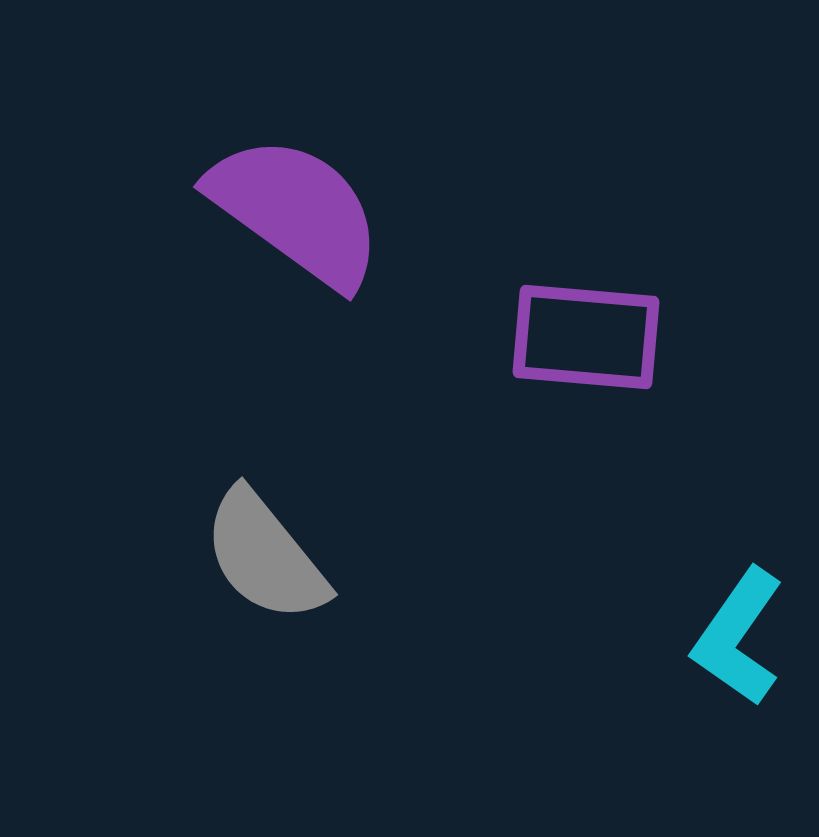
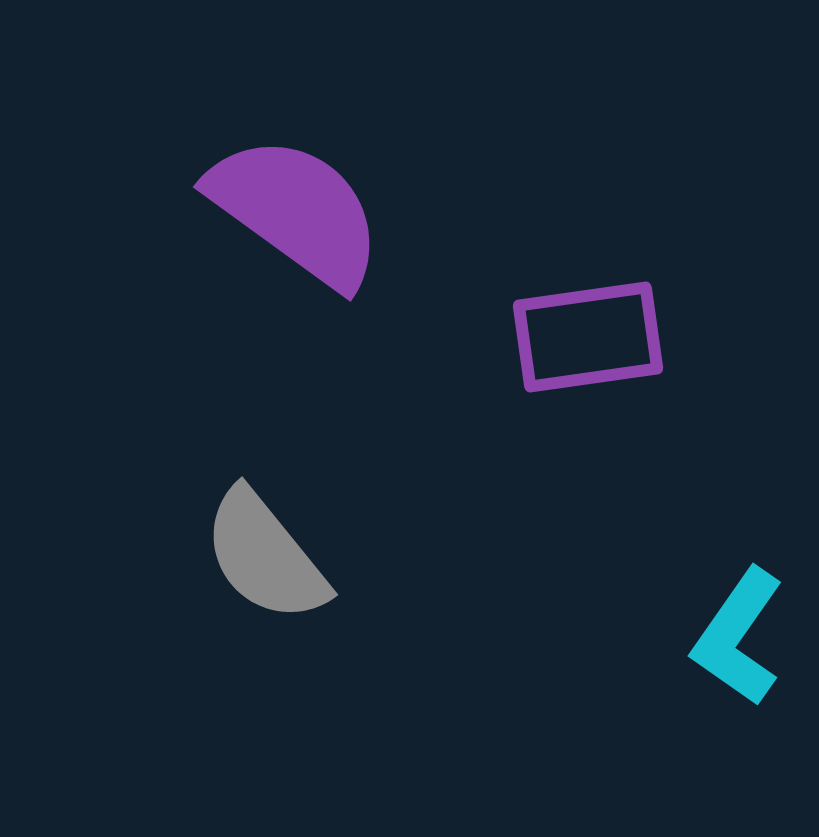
purple rectangle: moved 2 px right; rotated 13 degrees counterclockwise
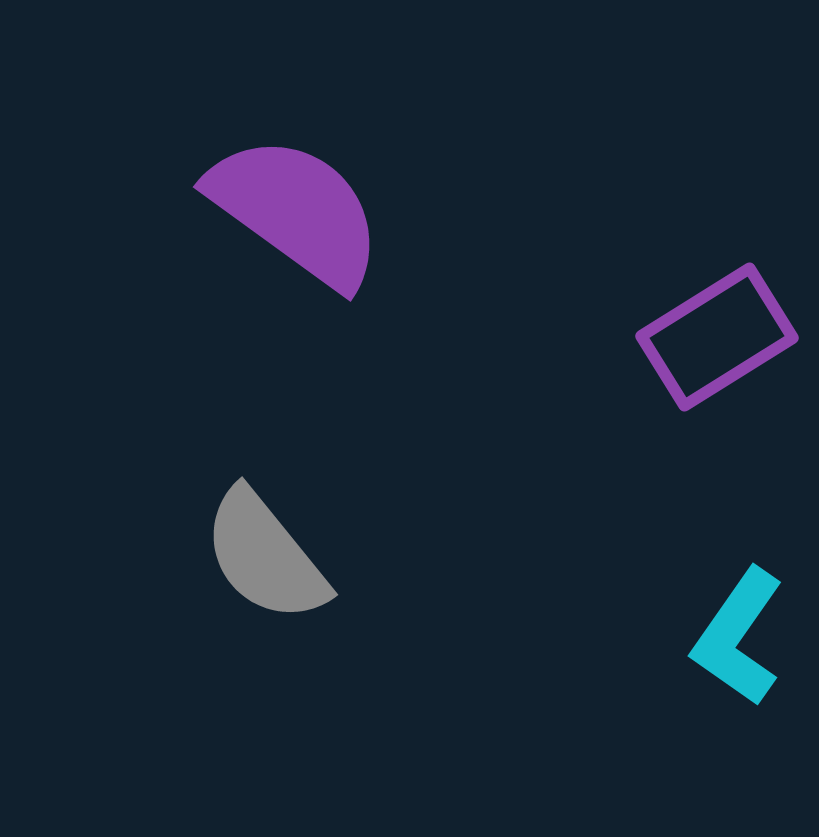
purple rectangle: moved 129 px right; rotated 24 degrees counterclockwise
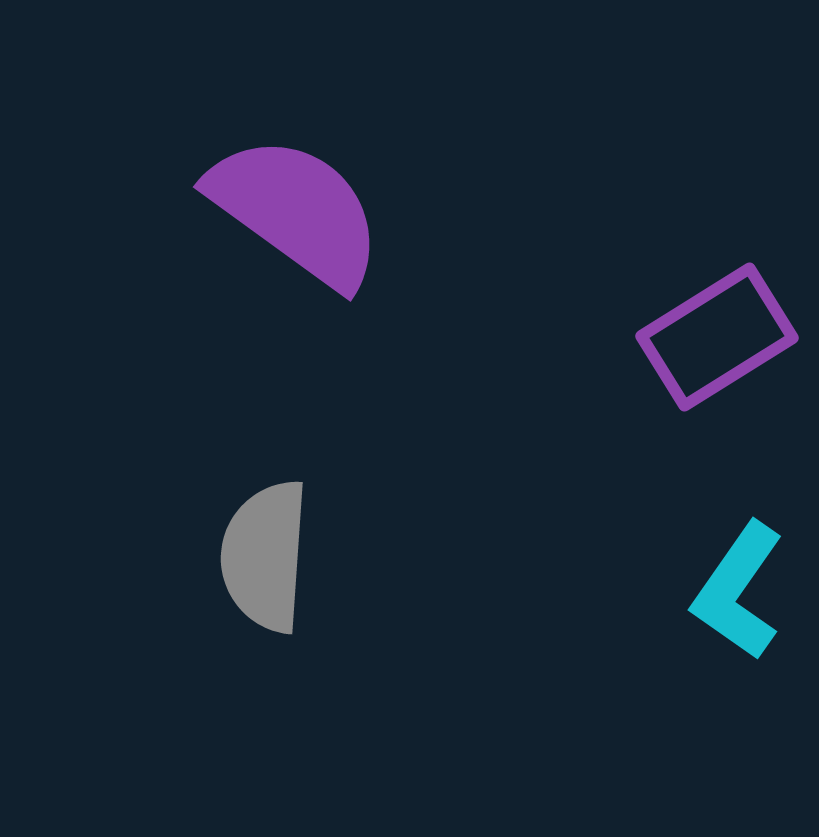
gray semicircle: rotated 43 degrees clockwise
cyan L-shape: moved 46 px up
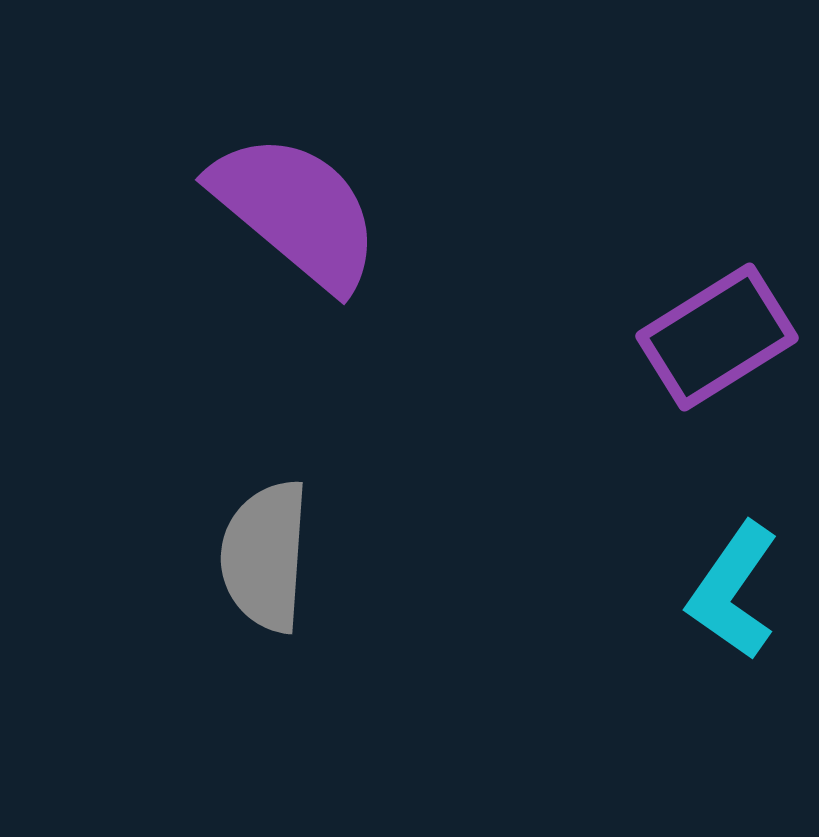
purple semicircle: rotated 4 degrees clockwise
cyan L-shape: moved 5 px left
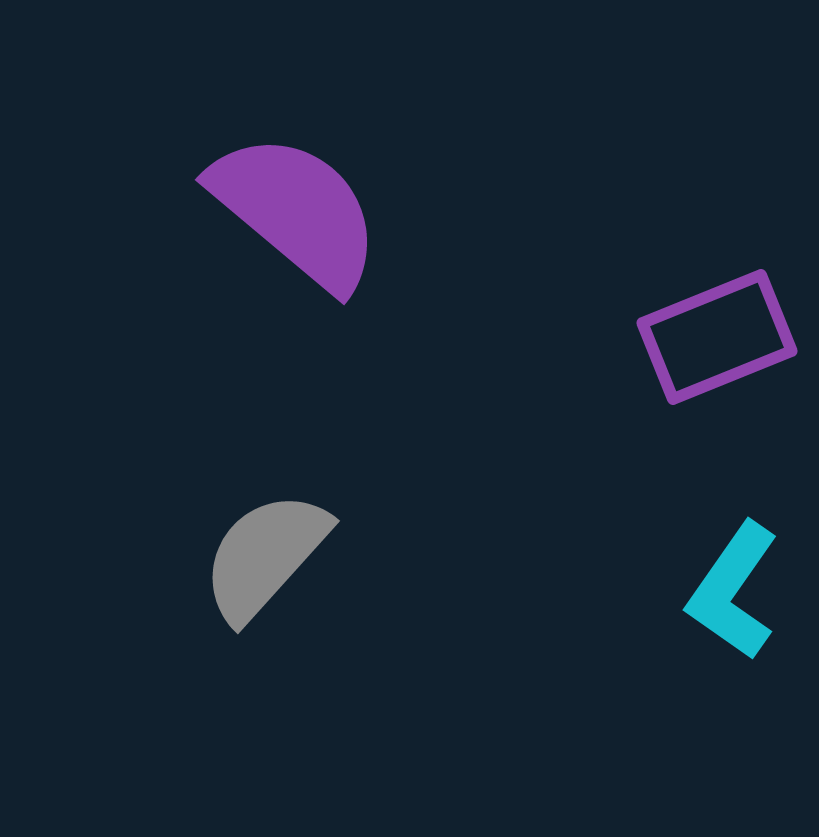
purple rectangle: rotated 10 degrees clockwise
gray semicircle: rotated 38 degrees clockwise
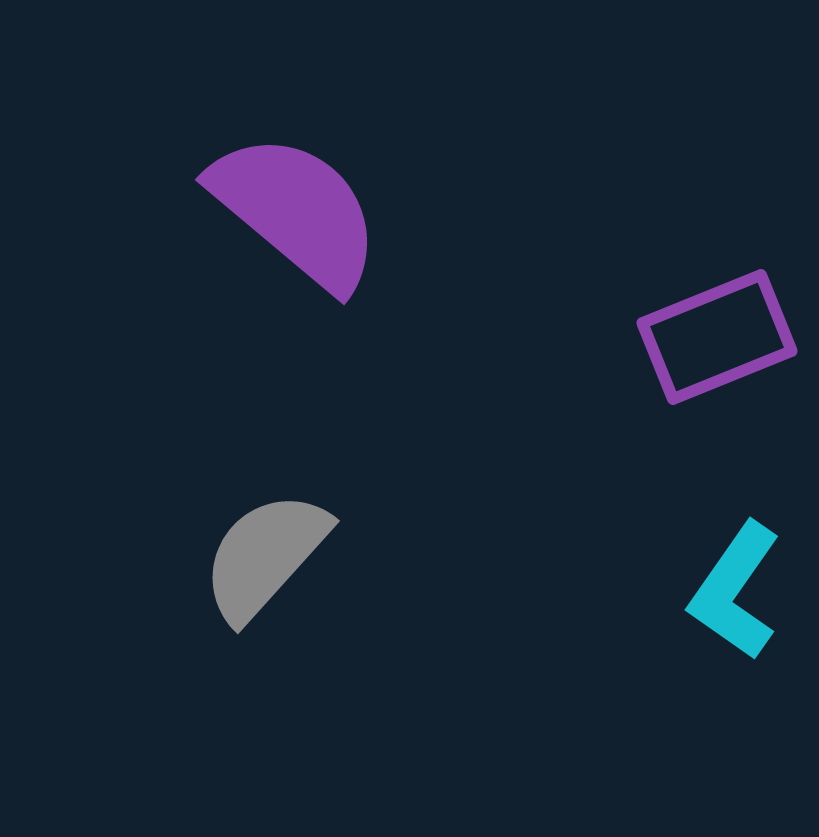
cyan L-shape: moved 2 px right
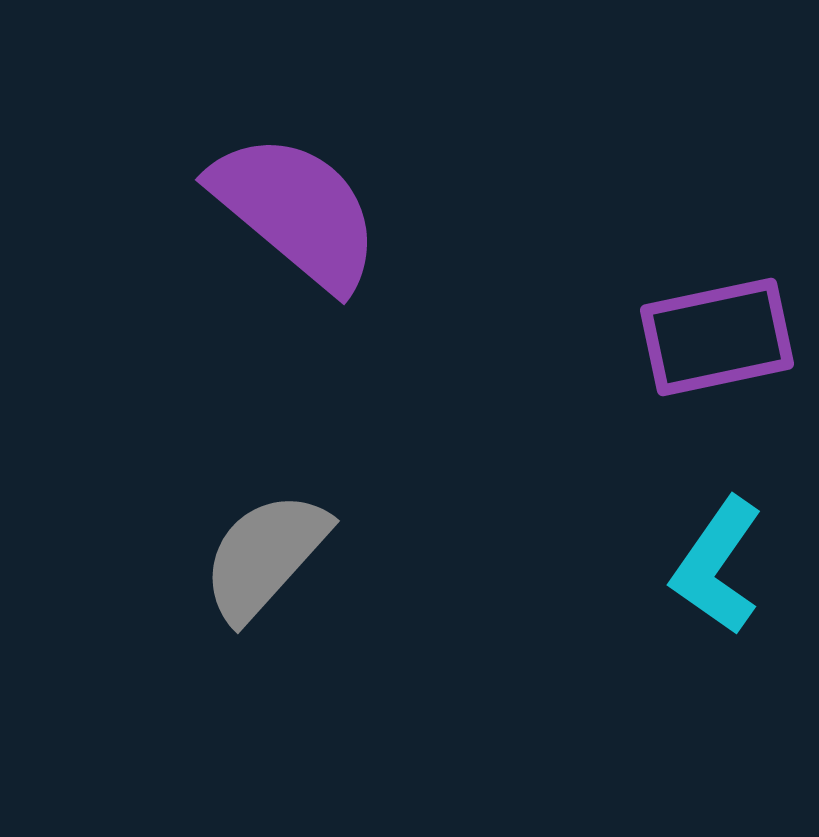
purple rectangle: rotated 10 degrees clockwise
cyan L-shape: moved 18 px left, 25 px up
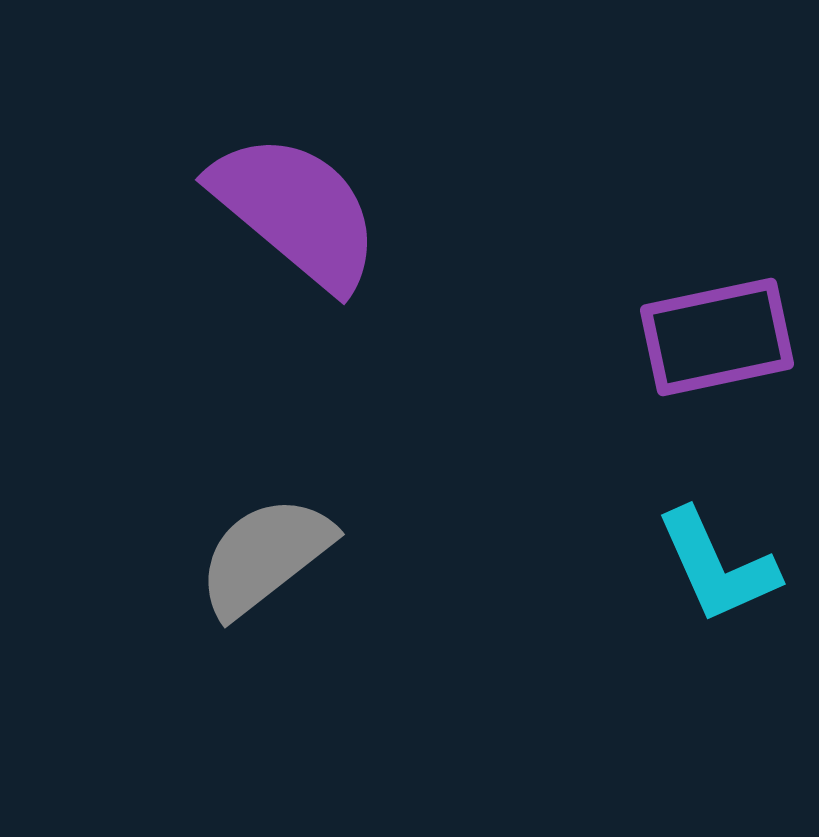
gray semicircle: rotated 10 degrees clockwise
cyan L-shape: rotated 59 degrees counterclockwise
